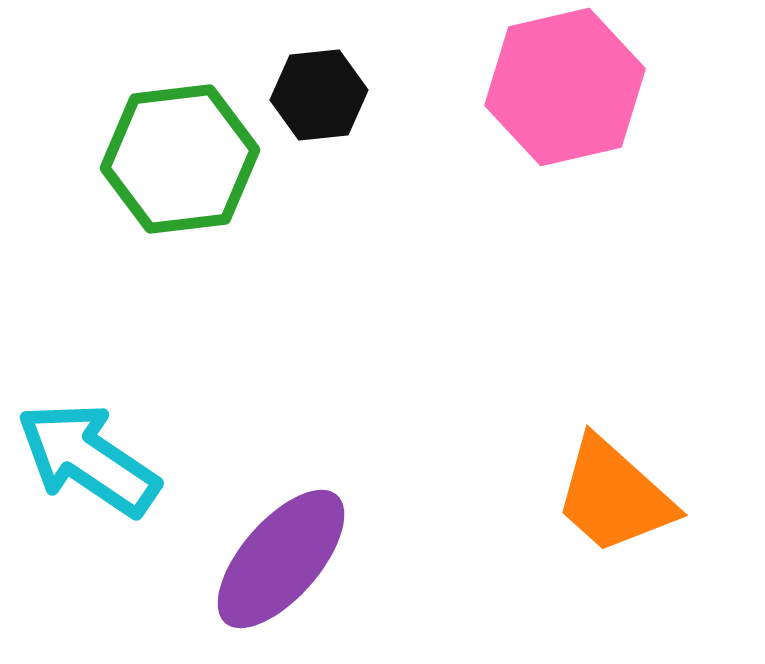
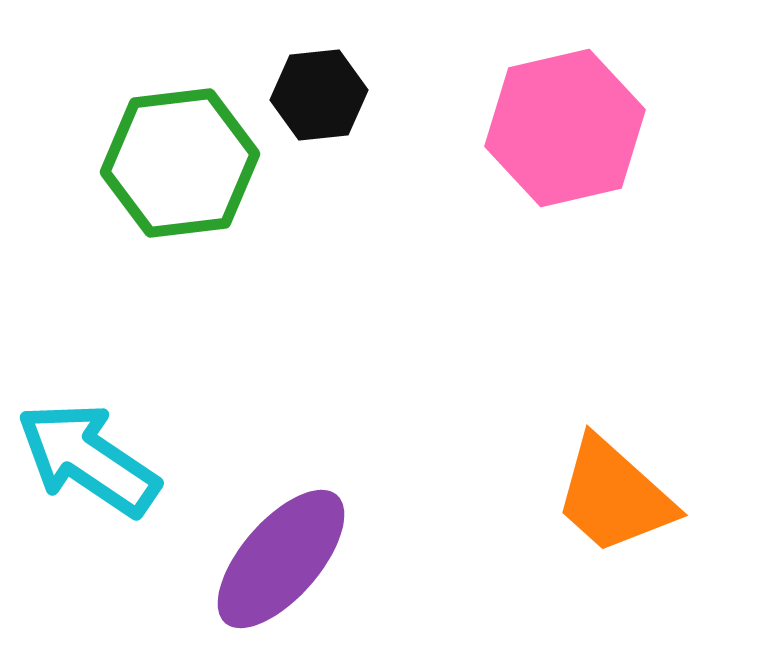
pink hexagon: moved 41 px down
green hexagon: moved 4 px down
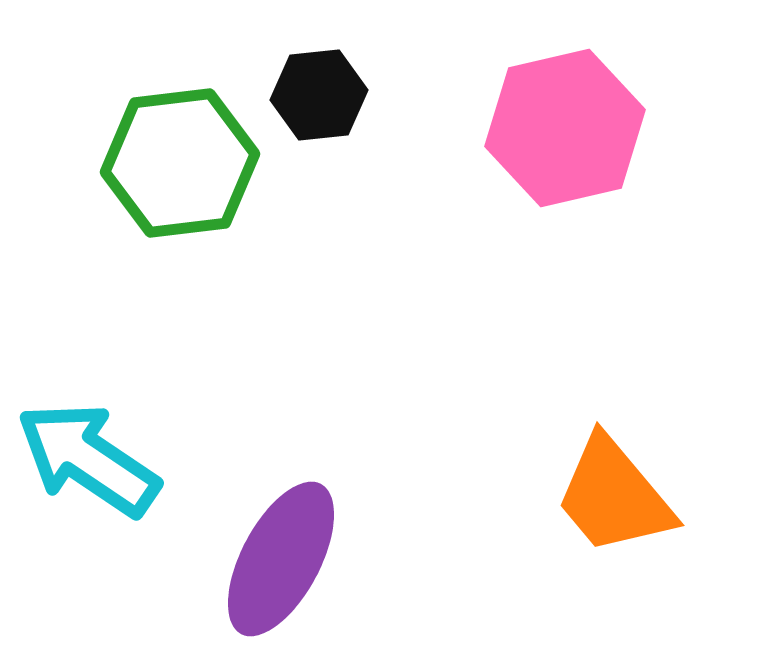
orange trapezoid: rotated 8 degrees clockwise
purple ellipse: rotated 13 degrees counterclockwise
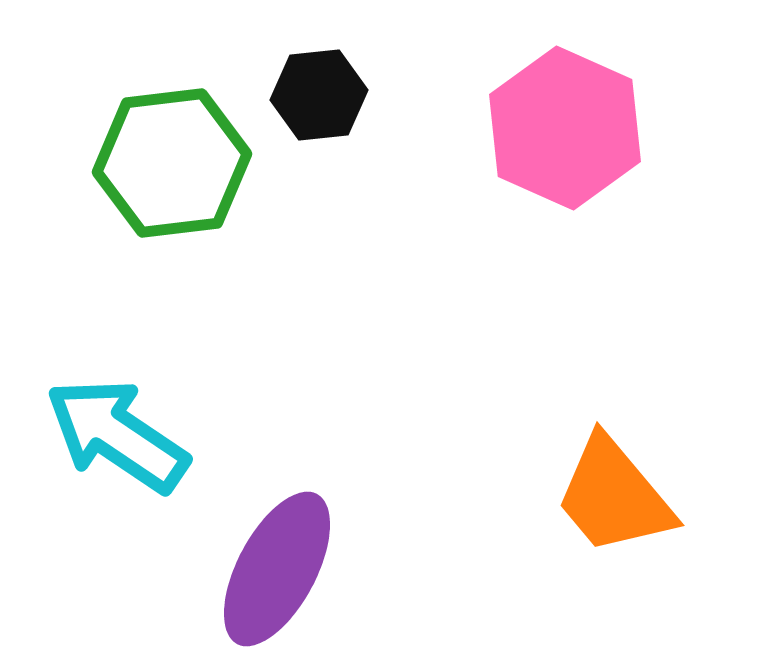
pink hexagon: rotated 23 degrees counterclockwise
green hexagon: moved 8 px left
cyan arrow: moved 29 px right, 24 px up
purple ellipse: moved 4 px left, 10 px down
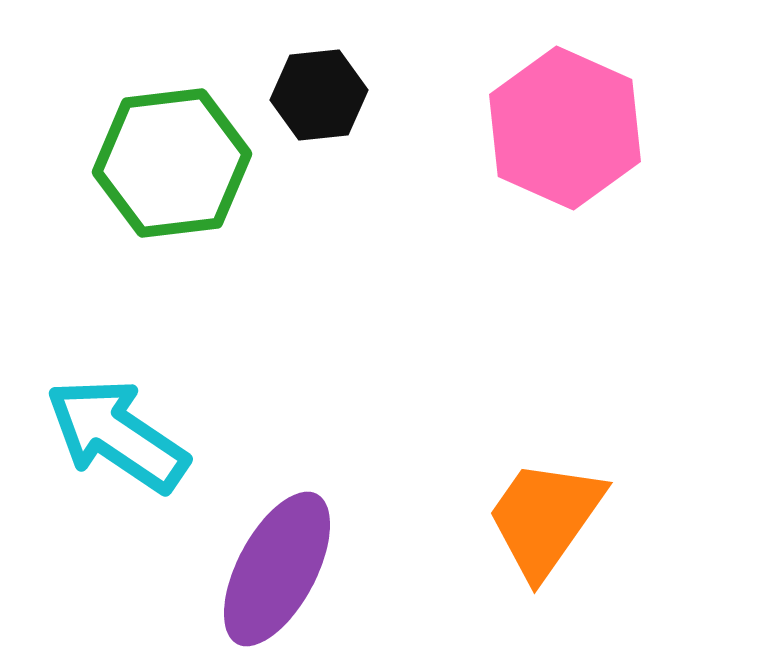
orange trapezoid: moved 69 px left, 22 px down; rotated 75 degrees clockwise
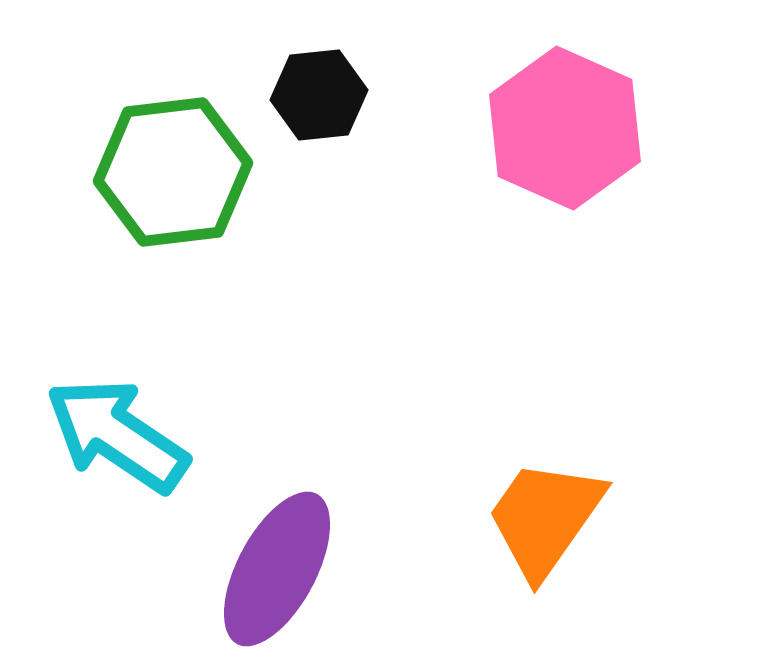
green hexagon: moved 1 px right, 9 px down
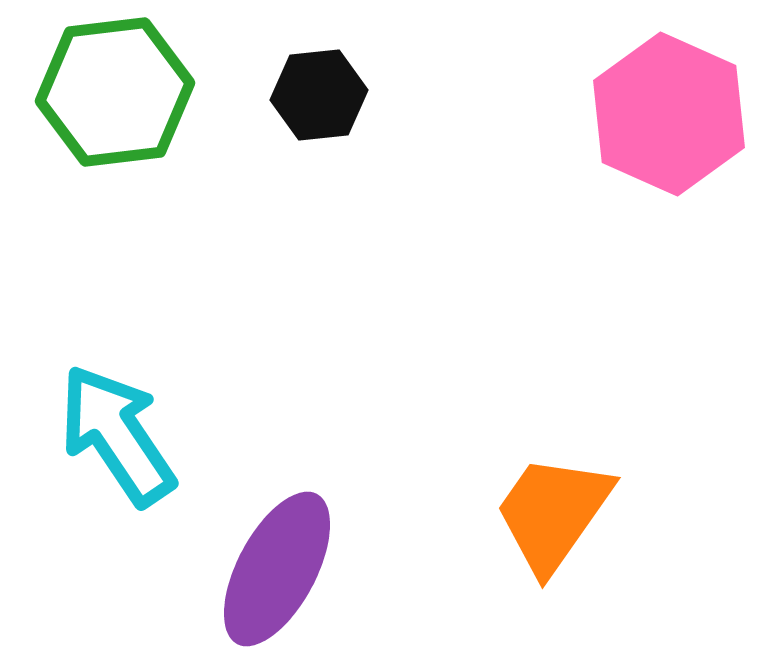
pink hexagon: moved 104 px right, 14 px up
green hexagon: moved 58 px left, 80 px up
cyan arrow: rotated 22 degrees clockwise
orange trapezoid: moved 8 px right, 5 px up
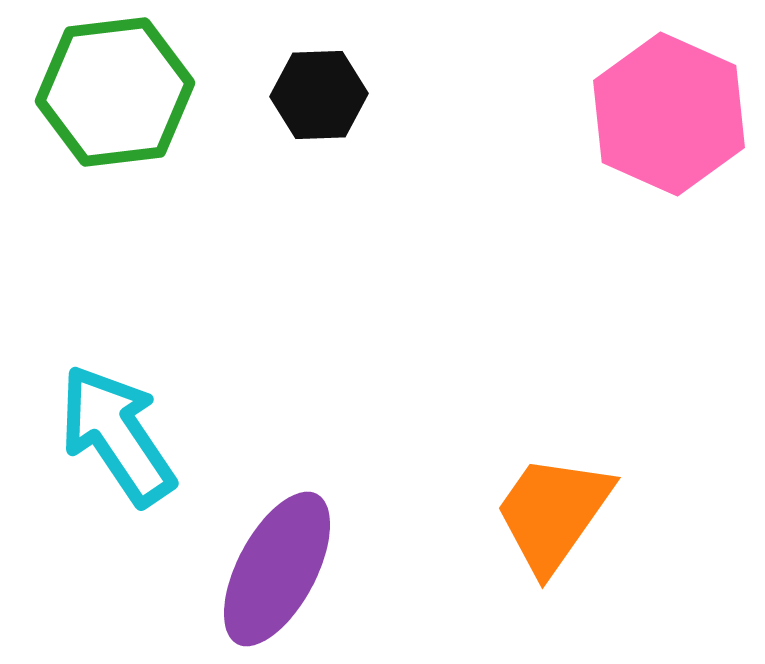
black hexagon: rotated 4 degrees clockwise
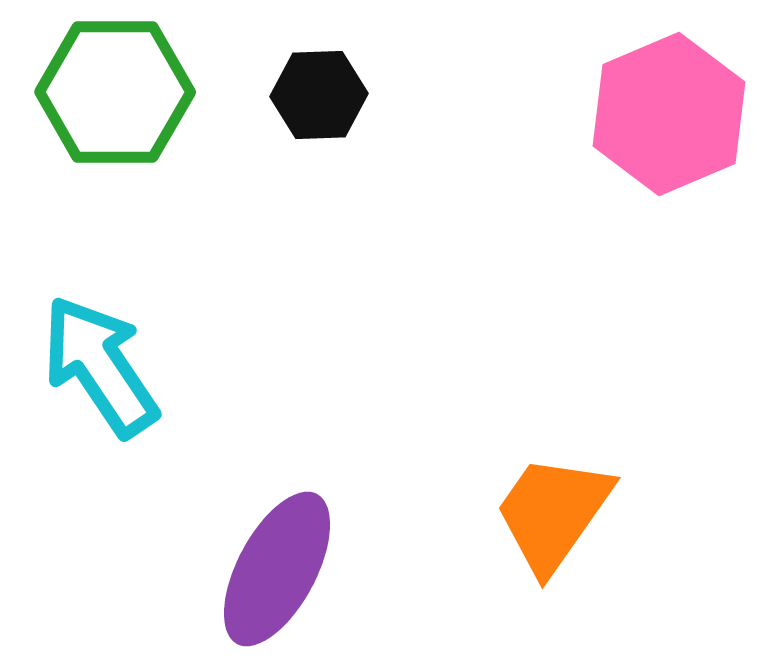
green hexagon: rotated 7 degrees clockwise
pink hexagon: rotated 13 degrees clockwise
cyan arrow: moved 17 px left, 69 px up
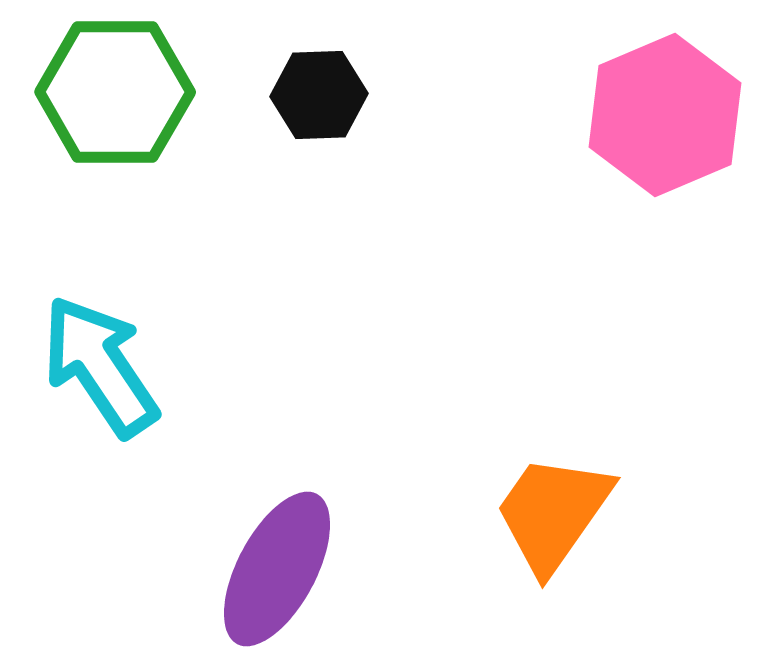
pink hexagon: moved 4 px left, 1 px down
